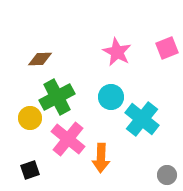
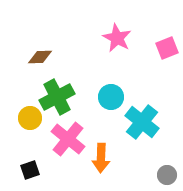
pink star: moved 14 px up
brown diamond: moved 2 px up
cyan cross: moved 3 px down
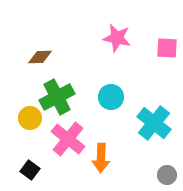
pink star: rotated 16 degrees counterclockwise
pink square: rotated 25 degrees clockwise
cyan cross: moved 12 px right, 1 px down
black square: rotated 36 degrees counterclockwise
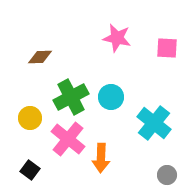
green cross: moved 14 px right
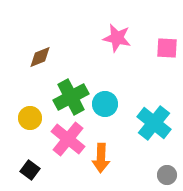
brown diamond: rotated 20 degrees counterclockwise
cyan circle: moved 6 px left, 7 px down
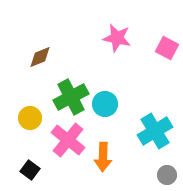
pink square: rotated 25 degrees clockwise
cyan cross: moved 1 px right, 8 px down; rotated 20 degrees clockwise
pink cross: moved 1 px down
orange arrow: moved 2 px right, 1 px up
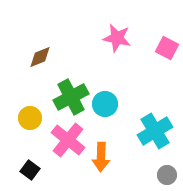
orange arrow: moved 2 px left
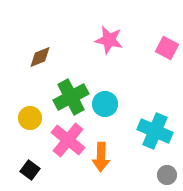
pink star: moved 8 px left, 2 px down
cyan cross: rotated 36 degrees counterclockwise
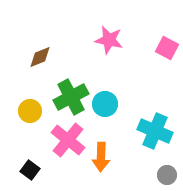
yellow circle: moved 7 px up
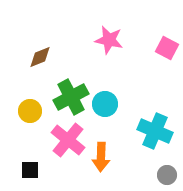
black square: rotated 36 degrees counterclockwise
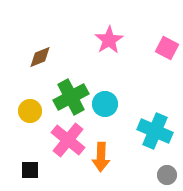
pink star: rotated 28 degrees clockwise
